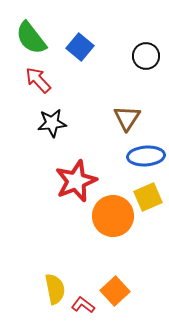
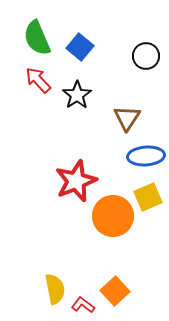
green semicircle: moved 6 px right; rotated 15 degrees clockwise
black star: moved 25 px right, 28 px up; rotated 28 degrees counterclockwise
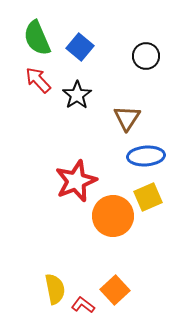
orange square: moved 1 px up
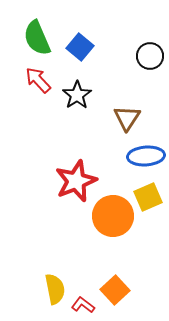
black circle: moved 4 px right
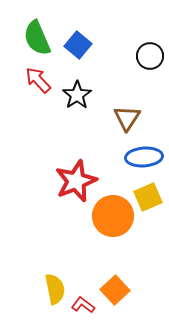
blue square: moved 2 px left, 2 px up
blue ellipse: moved 2 px left, 1 px down
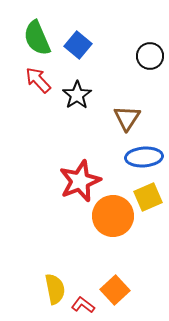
red star: moved 4 px right
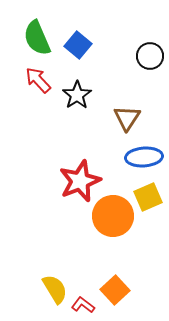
yellow semicircle: rotated 20 degrees counterclockwise
